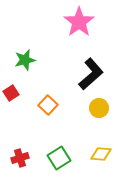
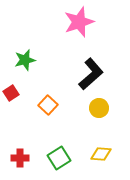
pink star: rotated 16 degrees clockwise
red cross: rotated 18 degrees clockwise
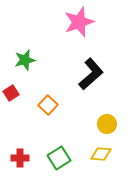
yellow circle: moved 8 px right, 16 px down
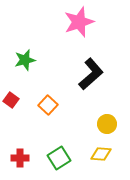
red square: moved 7 px down; rotated 21 degrees counterclockwise
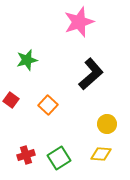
green star: moved 2 px right
red cross: moved 6 px right, 3 px up; rotated 18 degrees counterclockwise
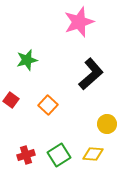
yellow diamond: moved 8 px left
green square: moved 3 px up
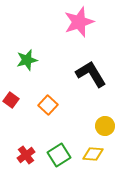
black L-shape: rotated 80 degrees counterclockwise
yellow circle: moved 2 px left, 2 px down
red cross: rotated 18 degrees counterclockwise
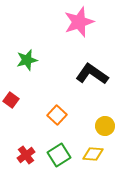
black L-shape: moved 1 px right; rotated 24 degrees counterclockwise
orange square: moved 9 px right, 10 px down
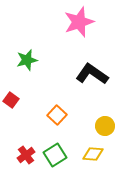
green square: moved 4 px left
